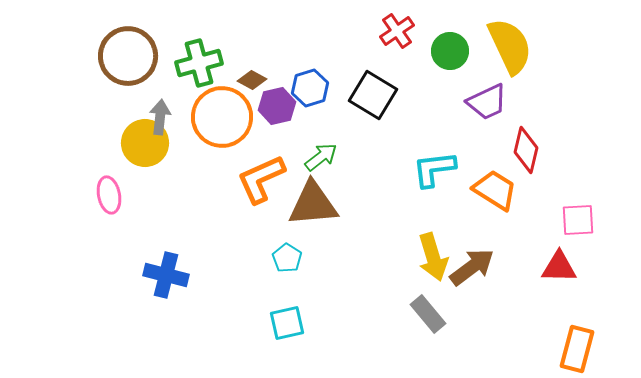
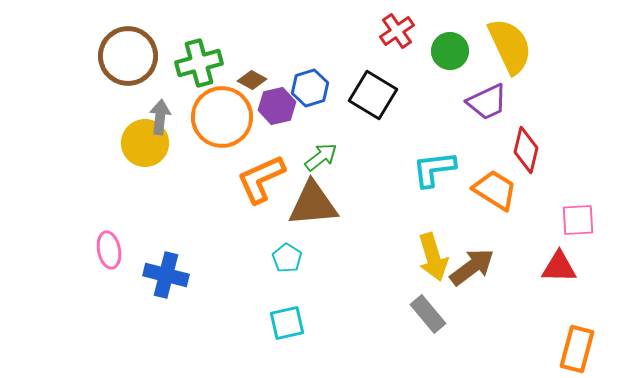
pink ellipse: moved 55 px down
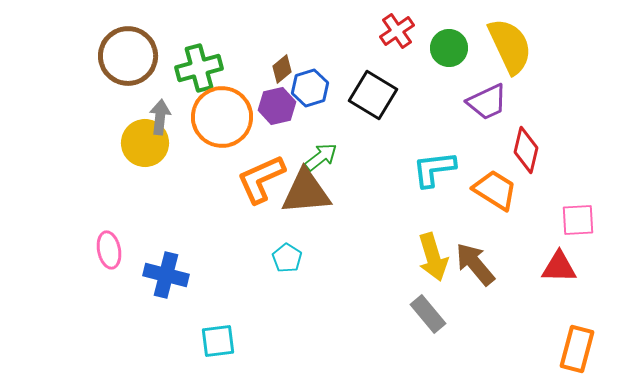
green circle: moved 1 px left, 3 px up
green cross: moved 5 px down
brown diamond: moved 30 px right, 11 px up; rotated 68 degrees counterclockwise
brown triangle: moved 7 px left, 12 px up
brown arrow: moved 3 px right, 3 px up; rotated 93 degrees counterclockwise
cyan square: moved 69 px left, 18 px down; rotated 6 degrees clockwise
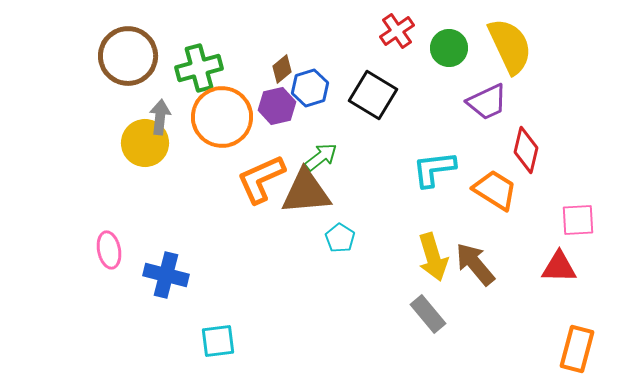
cyan pentagon: moved 53 px right, 20 px up
